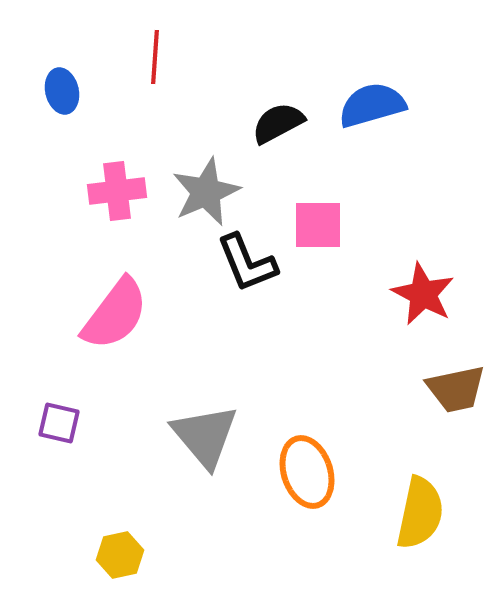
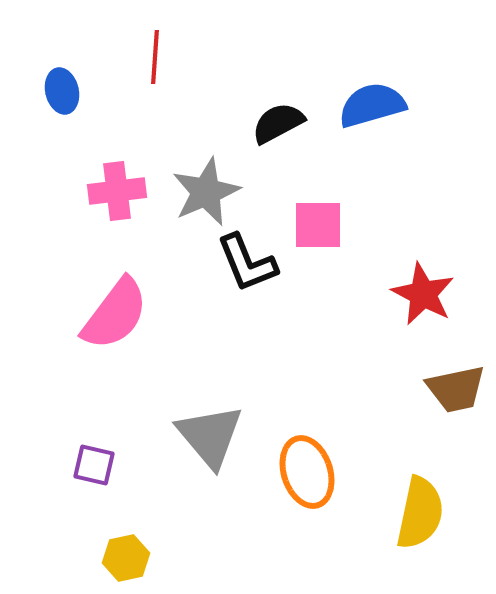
purple square: moved 35 px right, 42 px down
gray triangle: moved 5 px right
yellow hexagon: moved 6 px right, 3 px down
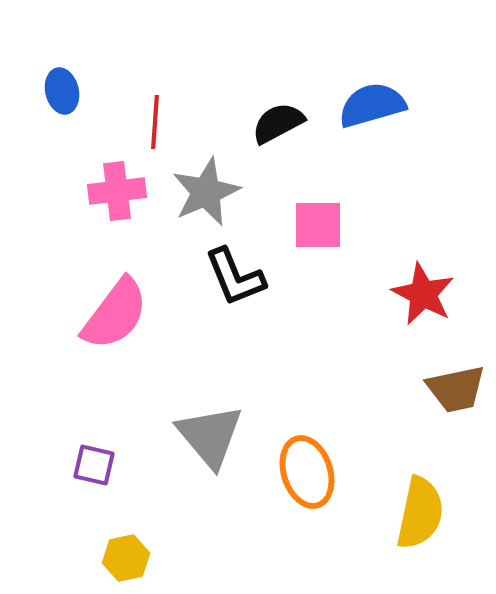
red line: moved 65 px down
black L-shape: moved 12 px left, 14 px down
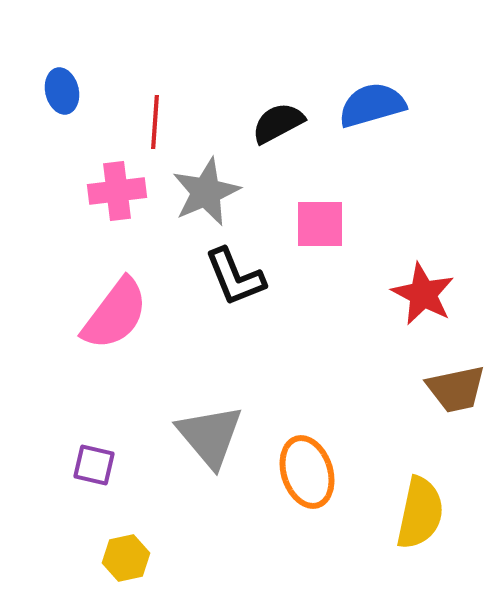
pink square: moved 2 px right, 1 px up
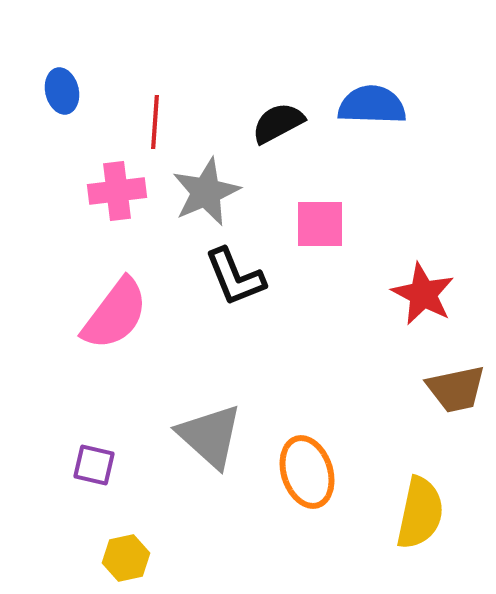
blue semicircle: rotated 18 degrees clockwise
gray triangle: rotated 8 degrees counterclockwise
